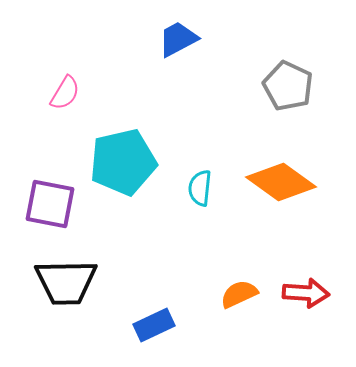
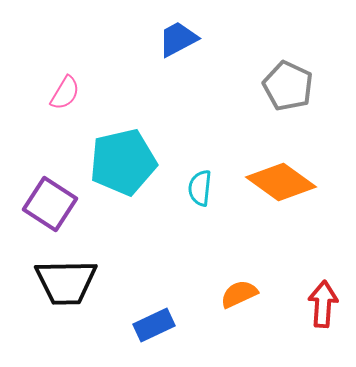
purple square: rotated 22 degrees clockwise
red arrow: moved 17 px right, 11 px down; rotated 90 degrees counterclockwise
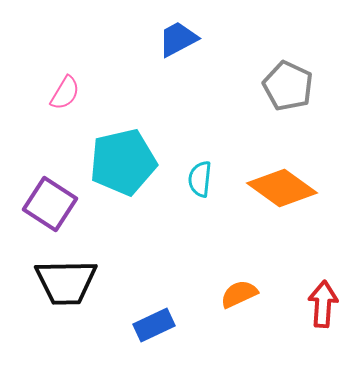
orange diamond: moved 1 px right, 6 px down
cyan semicircle: moved 9 px up
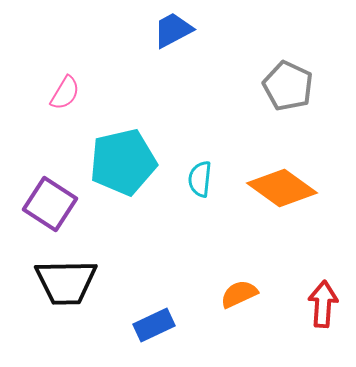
blue trapezoid: moved 5 px left, 9 px up
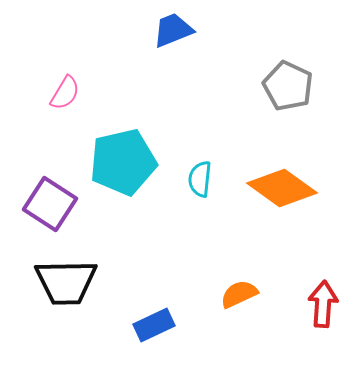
blue trapezoid: rotated 6 degrees clockwise
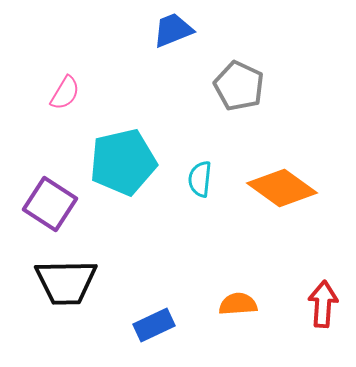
gray pentagon: moved 49 px left
orange semicircle: moved 1 px left, 10 px down; rotated 21 degrees clockwise
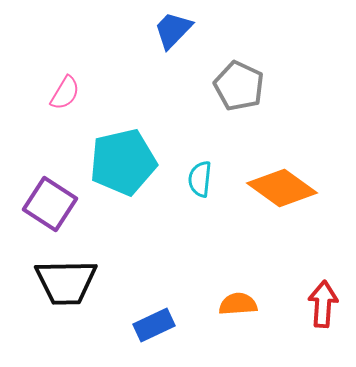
blue trapezoid: rotated 24 degrees counterclockwise
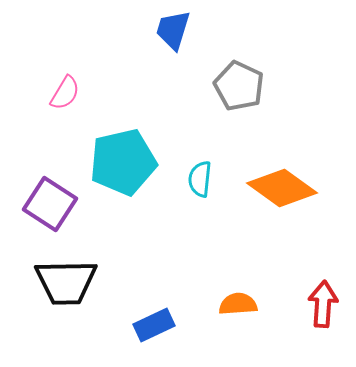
blue trapezoid: rotated 27 degrees counterclockwise
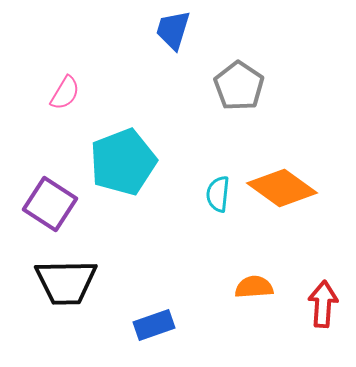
gray pentagon: rotated 9 degrees clockwise
cyan pentagon: rotated 8 degrees counterclockwise
cyan semicircle: moved 18 px right, 15 px down
orange semicircle: moved 16 px right, 17 px up
blue rectangle: rotated 6 degrees clockwise
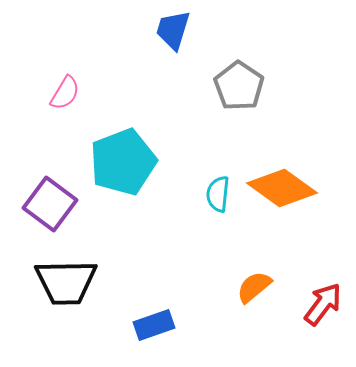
purple square: rotated 4 degrees clockwise
orange semicircle: rotated 36 degrees counterclockwise
red arrow: rotated 33 degrees clockwise
